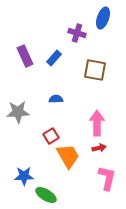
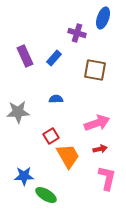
pink arrow: rotated 70 degrees clockwise
red arrow: moved 1 px right, 1 px down
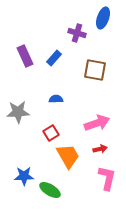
red square: moved 3 px up
green ellipse: moved 4 px right, 5 px up
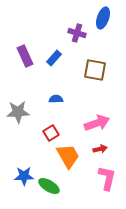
green ellipse: moved 1 px left, 4 px up
